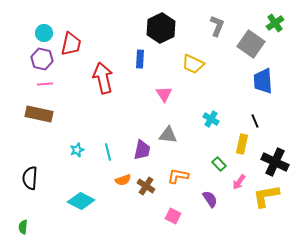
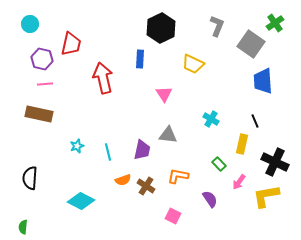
cyan circle: moved 14 px left, 9 px up
cyan star: moved 4 px up
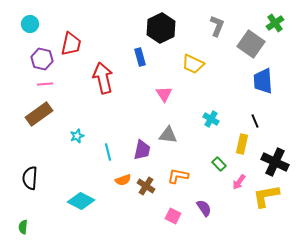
blue rectangle: moved 2 px up; rotated 18 degrees counterclockwise
brown rectangle: rotated 48 degrees counterclockwise
cyan star: moved 10 px up
purple semicircle: moved 6 px left, 9 px down
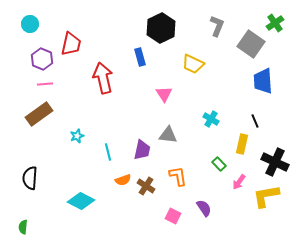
purple hexagon: rotated 10 degrees clockwise
orange L-shape: rotated 70 degrees clockwise
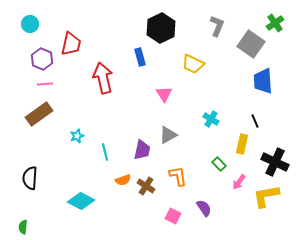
gray triangle: rotated 36 degrees counterclockwise
cyan line: moved 3 px left
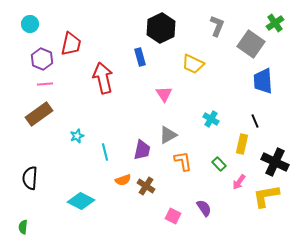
orange L-shape: moved 5 px right, 15 px up
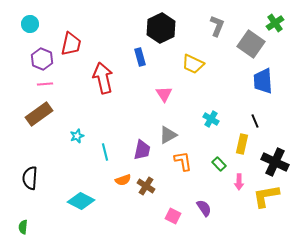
pink arrow: rotated 35 degrees counterclockwise
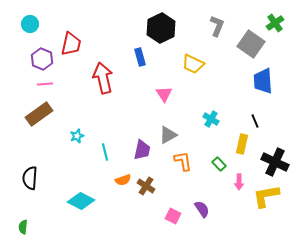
purple semicircle: moved 2 px left, 1 px down
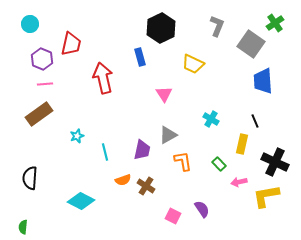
pink arrow: rotated 77 degrees clockwise
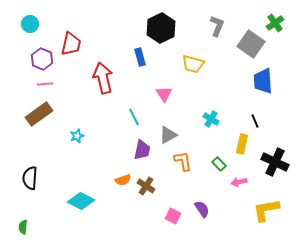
yellow trapezoid: rotated 10 degrees counterclockwise
cyan line: moved 29 px right, 35 px up; rotated 12 degrees counterclockwise
yellow L-shape: moved 14 px down
